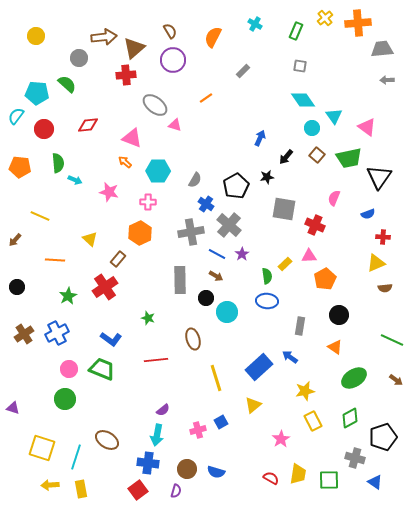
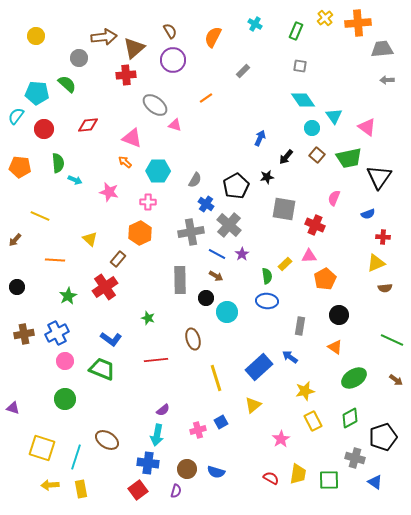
brown cross at (24, 334): rotated 24 degrees clockwise
pink circle at (69, 369): moved 4 px left, 8 px up
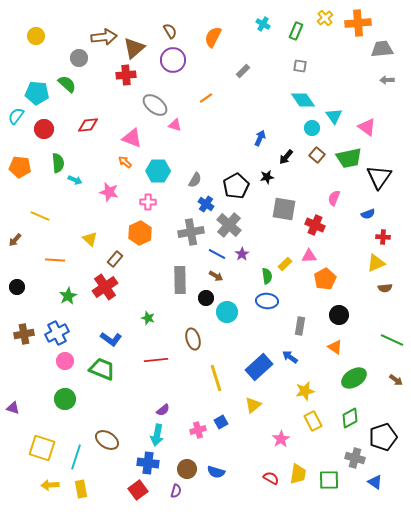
cyan cross at (255, 24): moved 8 px right
brown rectangle at (118, 259): moved 3 px left
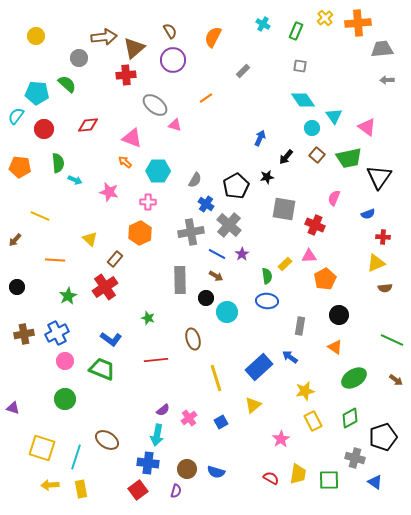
pink cross at (198, 430): moved 9 px left, 12 px up; rotated 21 degrees counterclockwise
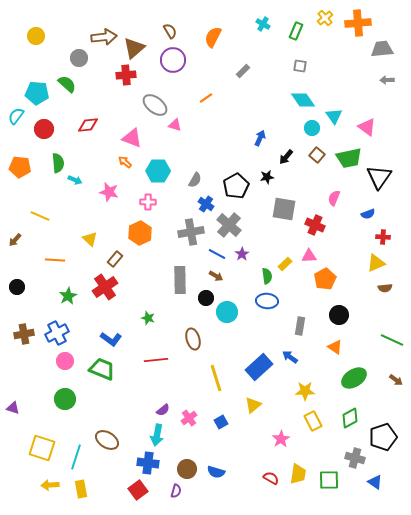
yellow star at (305, 391): rotated 12 degrees clockwise
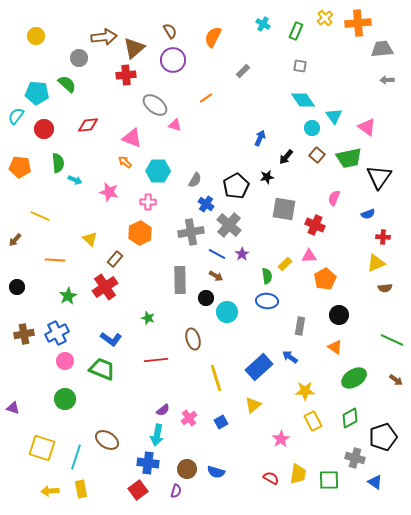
yellow arrow at (50, 485): moved 6 px down
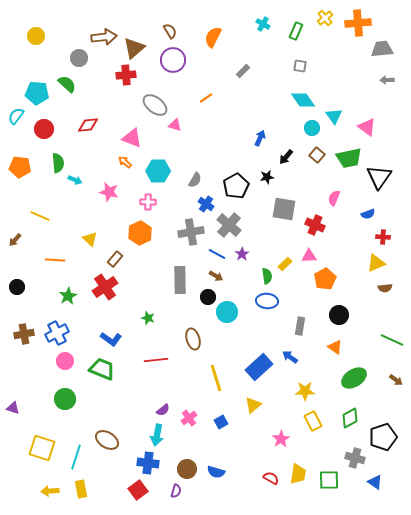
black circle at (206, 298): moved 2 px right, 1 px up
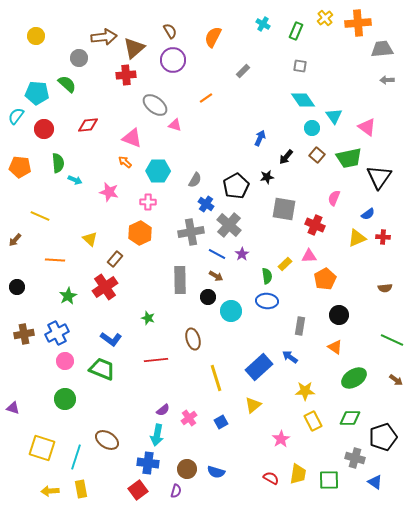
blue semicircle at (368, 214): rotated 16 degrees counterclockwise
yellow triangle at (376, 263): moved 19 px left, 25 px up
cyan circle at (227, 312): moved 4 px right, 1 px up
green diamond at (350, 418): rotated 30 degrees clockwise
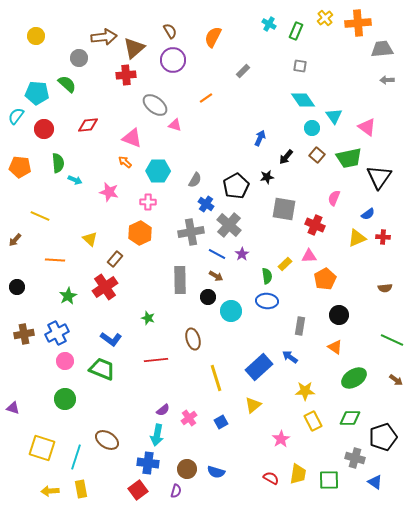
cyan cross at (263, 24): moved 6 px right
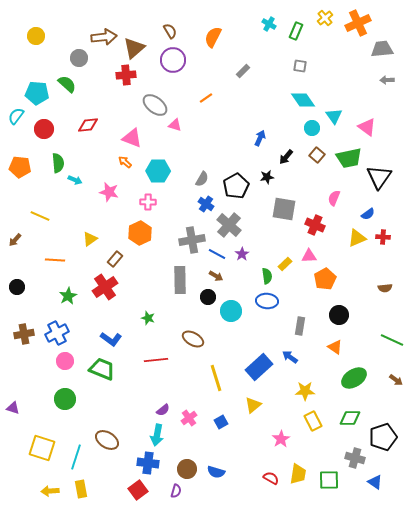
orange cross at (358, 23): rotated 20 degrees counterclockwise
gray semicircle at (195, 180): moved 7 px right, 1 px up
gray cross at (191, 232): moved 1 px right, 8 px down
yellow triangle at (90, 239): rotated 42 degrees clockwise
brown ellipse at (193, 339): rotated 45 degrees counterclockwise
